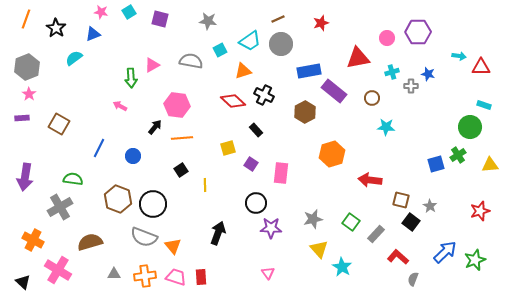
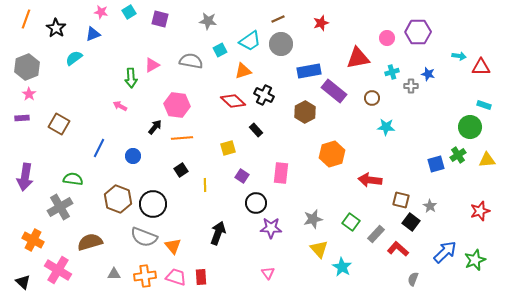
purple square at (251, 164): moved 9 px left, 12 px down
yellow triangle at (490, 165): moved 3 px left, 5 px up
red L-shape at (398, 257): moved 8 px up
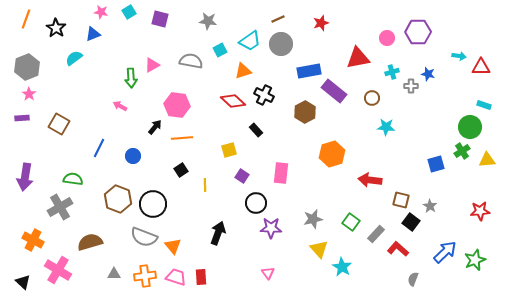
yellow square at (228, 148): moved 1 px right, 2 px down
green cross at (458, 155): moved 4 px right, 4 px up
red star at (480, 211): rotated 12 degrees clockwise
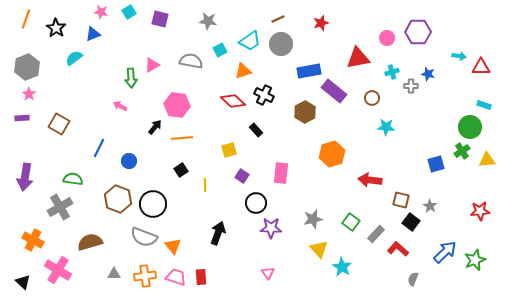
blue circle at (133, 156): moved 4 px left, 5 px down
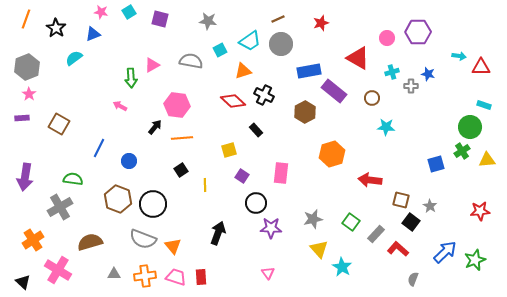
red triangle at (358, 58): rotated 40 degrees clockwise
gray semicircle at (144, 237): moved 1 px left, 2 px down
orange cross at (33, 240): rotated 30 degrees clockwise
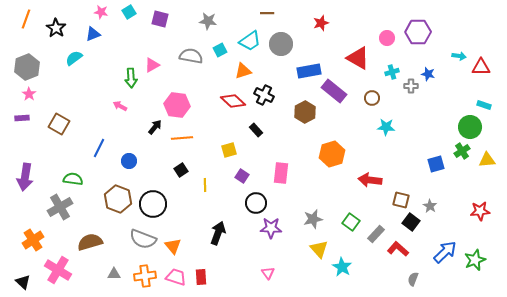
brown line at (278, 19): moved 11 px left, 6 px up; rotated 24 degrees clockwise
gray semicircle at (191, 61): moved 5 px up
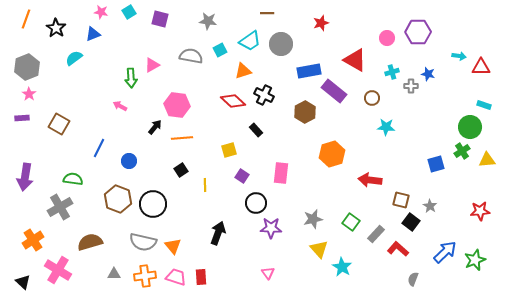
red triangle at (358, 58): moved 3 px left, 2 px down
gray semicircle at (143, 239): moved 3 px down; rotated 8 degrees counterclockwise
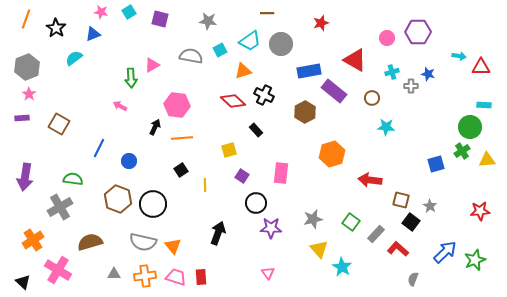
cyan rectangle at (484, 105): rotated 16 degrees counterclockwise
black arrow at (155, 127): rotated 14 degrees counterclockwise
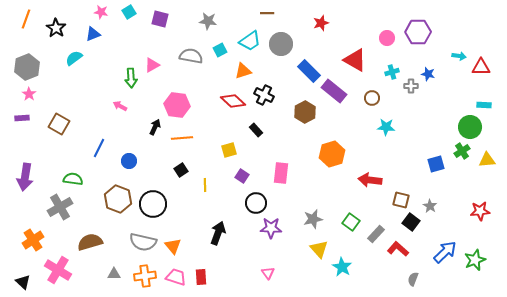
blue rectangle at (309, 71): rotated 55 degrees clockwise
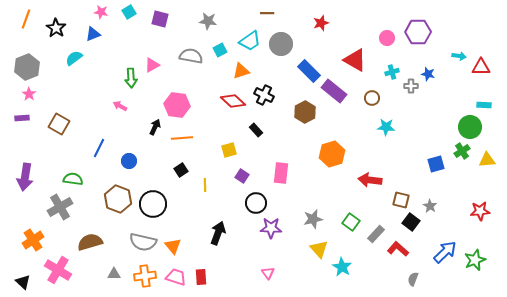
orange triangle at (243, 71): moved 2 px left
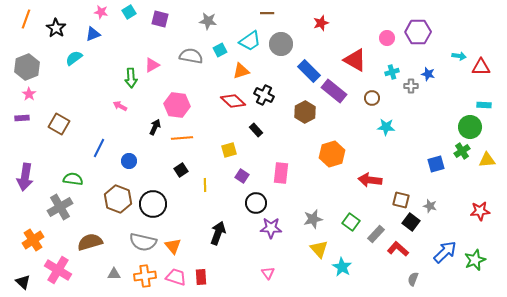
gray star at (430, 206): rotated 16 degrees counterclockwise
